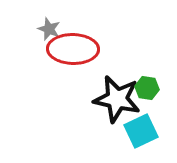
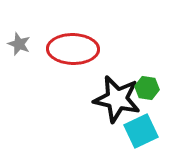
gray star: moved 30 px left, 15 px down
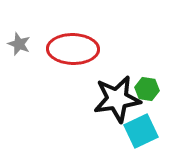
green hexagon: moved 1 px down
black star: rotated 21 degrees counterclockwise
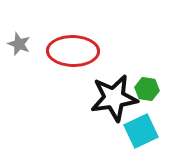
red ellipse: moved 2 px down
black star: moved 3 px left, 1 px up
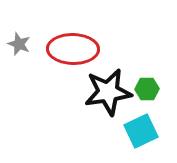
red ellipse: moved 2 px up
green hexagon: rotated 10 degrees counterclockwise
black star: moved 6 px left, 6 px up
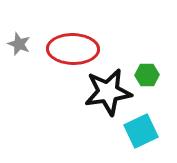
green hexagon: moved 14 px up
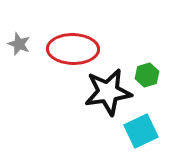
green hexagon: rotated 15 degrees counterclockwise
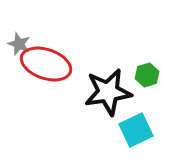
red ellipse: moved 27 px left, 15 px down; rotated 18 degrees clockwise
cyan square: moved 5 px left, 1 px up
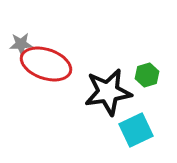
gray star: moved 2 px right; rotated 25 degrees counterclockwise
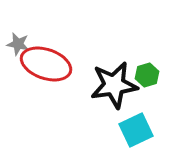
gray star: moved 3 px left; rotated 15 degrees clockwise
black star: moved 6 px right, 7 px up
